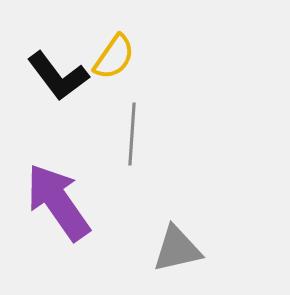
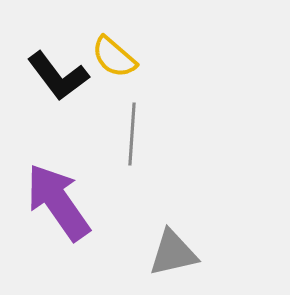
yellow semicircle: rotated 96 degrees clockwise
gray triangle: moved 4 px left, 4 px down
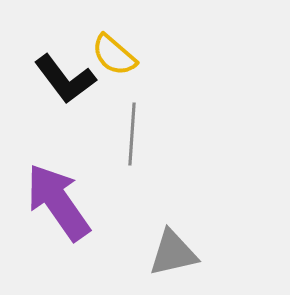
yellow semicircle: moved 2 px up
black L-shape: moved 7 px right, 3 px down
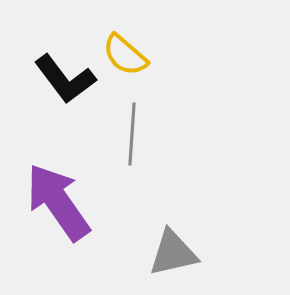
yellow semicircle: moved 11 px right
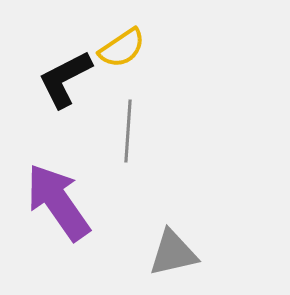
yellow semicircle: moved 3 px left, 7 px up; rotated 75 degrees counterclockwise
black L-shape: rotated 100 degrees clockwise
gray line: moved 4 px left, 3 px up
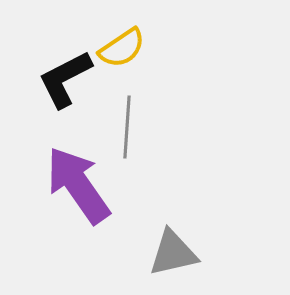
gray line: moved 1 px left, 4 px up
purple arrow: moved 20 px right, 17 px up
